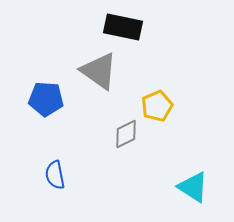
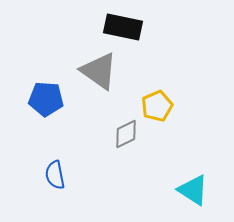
cyan triangle: moved 3 px down
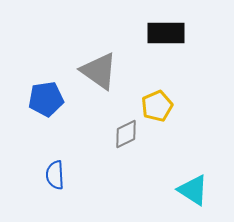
black rectangle: moved 43 px right, 6 px down; rotated 12 degrees counterclockwise
blue pentagon: rotated 12 degrees counterclockwise
blue semicircle: rotated 8 degrees clockwise
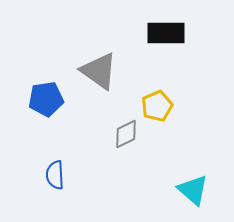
cyan triangle: rotated 8 degrees clockwise
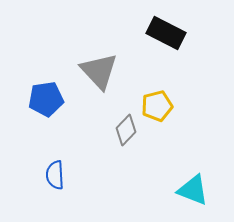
black rectangle: rotated 27 degrees clockwise
gray triangle: rotated 12 degrees clockwise
yellow pentagon: rotated 8 degrees clockwise
gray diamond: moved 4 px up; rotated 20 degrees counterclockwise
cyan triangle: rotated 20 degrees counterclockwise
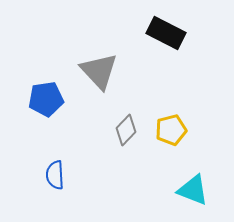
yellow pentagon: moved 14 px right, 24 px down
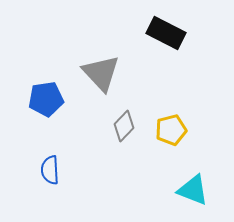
gray triangle: moved 2 px right, 2 px down
gray diamond: moved 2 px left, 4 px up
blue semicircle: moved 5 px left, 5 px up
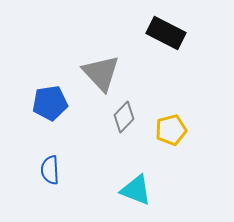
blue pentagon: moved 4 px right, 4 px down
gray diamond: moved 9 px up
cyan triangle: moved 57 px left
